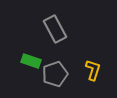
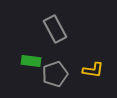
green rectangle: rotated 12 degrees counterclockwise
yellow L-shape: rotated 80 degrees clockwise
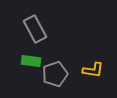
gray rectangle: moved 20 px left
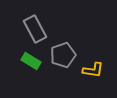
green rectangle: rotated 24 degrees clockwise
gray pentagon: moved 8 px right, 19 px up
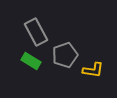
gray rectangle: moved 1 px right, 3 px down
gray pentagon: moved 2 px right
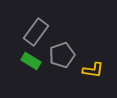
gray rectangle: rotated 64 degrees clockwise
gray pentagon: moved 3 px left
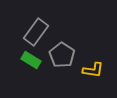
gray pentagon: rotated 20 degrees counterclockwise
green rectangle: moved 1 px up
